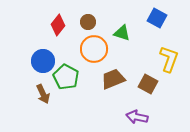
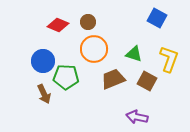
red diamond: rotated 75 degrees clockwise
green triangle: moved 12 px right, 21 px down
green pentagon: rotated 25 degrees counterclockwise
brown square: moved 1 px left, 3 px up
brown arrow: moved 1 px right
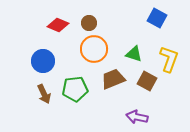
brown circle: moved 1 px right, 1 px down
green pentagon: moved 9 px right, 12 px down; rotated 10 degrees counterclockwise
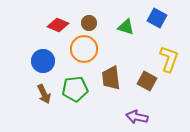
orange circle: moved 10 px left
green triangle: moved 8 px left, 27 px up
brown trapezoid: moved 2 px left, 1 px up; rotated 75 degrees counterclockwise
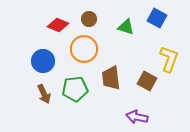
brown circle: moved 4 px up
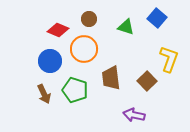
blue square: rotated 12 degrees clockwise
red diamond: moved 5 px down
blue circle: moved 7 px right
brown square: rotated 18 degrees clockwise
green pentagon: moved 1 px down; rotated 25 degrees clockwise
purple arrow: moved 3 px left, 2 px up
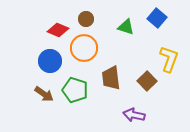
brown circle: moved 3 px left
orange circle: moved 1 px up
brown arrow: rotated 30 degrees counterclockwise
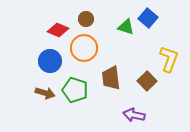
blue square: moved 9 px left
brown arrow: moved 1 px right, 1 px up; rotated 18 degrees counterclockwise
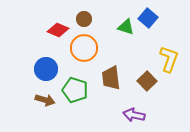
brown circle: moved 2 px left
blue circle: moved 4 px left, 8 px down
brown arrow: moved 7 px down
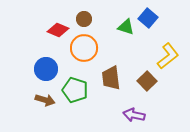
yellow L-shape: moved 1 px left, 3 px up; rotated 32 degrees clockwise
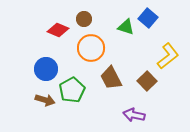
orange circle: moved 7 px right
brown trapezoid: rotated 20 degrees counterclockwise
green pentagon: moved 3 px left; rotated 25 degrees clockwise
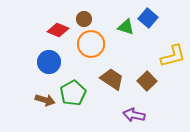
orange circle: moved 4 px up
yellow L-shape: moved 5 px right; rotated 24 degrees clockwise
blue circle: moved 3 px right, 7 px up
brown trapezoid: moved 1 px right, 1 px down; rotated 150 degrees clockwise
green pentagon: moved 1 px right, 3 px down
